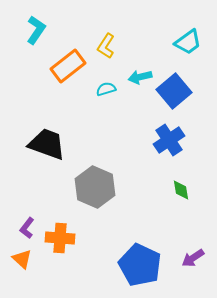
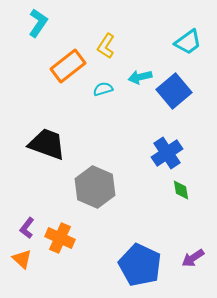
cyan L-shape: moved 2 px right, 7 px up
cyan semicircle: moved 3 px left
blue cross: moved 2 px left, 13 px down
orange cross: rotated 20 degrees clockwise
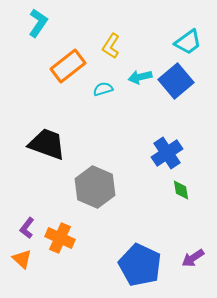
yellow L-shape: moved 5 px right
blue square: moved 2 px right, 10 px up
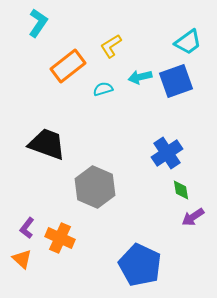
yellow L-shape: rotated 25 degrees clockwise
blue square: rotated 20 degrees clockwise
purple arrow: moved 41 px up
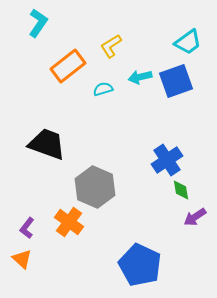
blue cross: moved 7 px down
purple arrow: moved 2 px right
orange cross: moved 9 px right, 16 px up; rotated 12 degrees clockwise
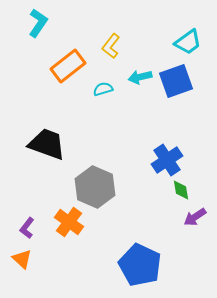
yellow L-shape: rotated 20 degrees counterclockwise
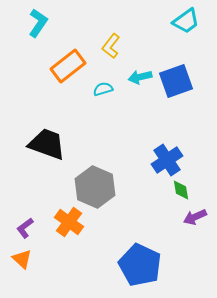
cyan trapezoid: moved 2 px left, 21 px up
purple arrow: rotated 10 degrees clockwise
purple L-shape: moved 2 px left; rotated 15 degrees clockwise
